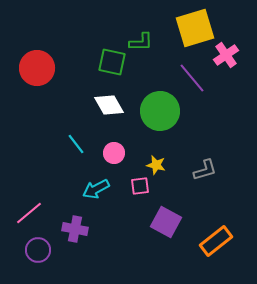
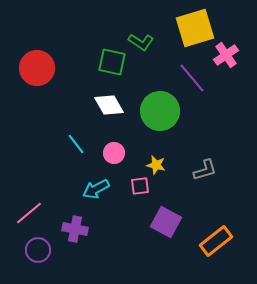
green L-shape: rotated 35 degrees clockwise
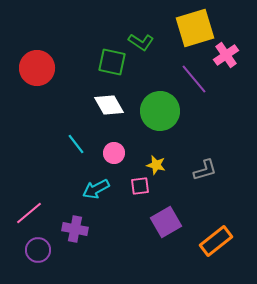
purple line: moved 2 px right, 1 px down
purple square: rotated 32 degrees clockwise
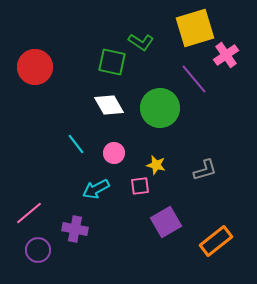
red circle: moved 2 px left, 1 px up
green circle: moved 3 px up
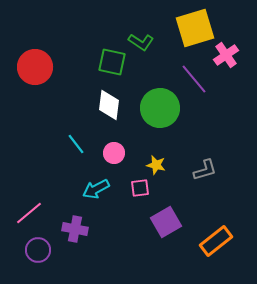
white diamond: rotated 36 degrees clockwise
pink square: moved 2 px down
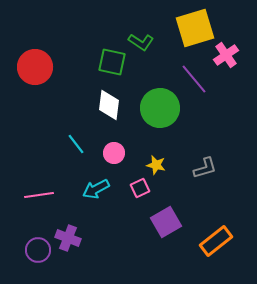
gray L-shape: moved 2 px up
pink square: rotated 18 degrees counterclockwise
pink line: moved 10 px right, 18 px up; rotated 32 degrees clockwise
purple cross: moved 7 px left, 9 px down; rotated 10 degrees clockwise
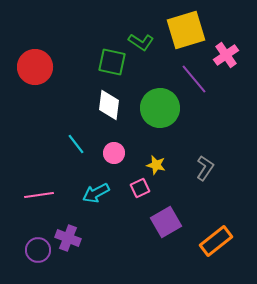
yellow square: moved 9 px left, 2 px down
gray L-shape: rotated 40 degrees counterclockwise
cyan arrow: moved 4 px down
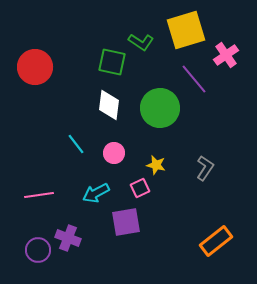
purple square: moved 40 px left; rotated 20 degrees clockwise
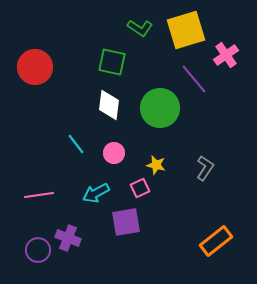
green L-shape: moved 1 px left, 14 px up
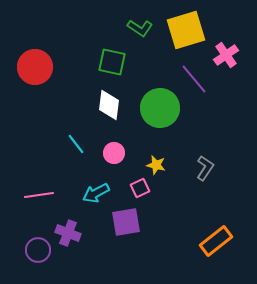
purple cross: moved 5 px up
